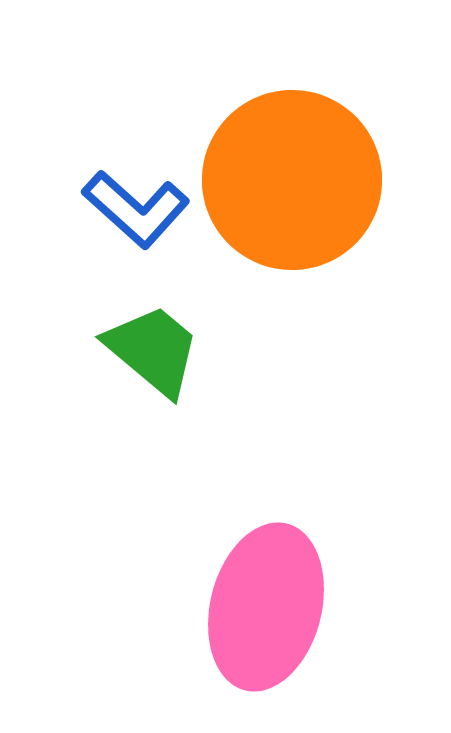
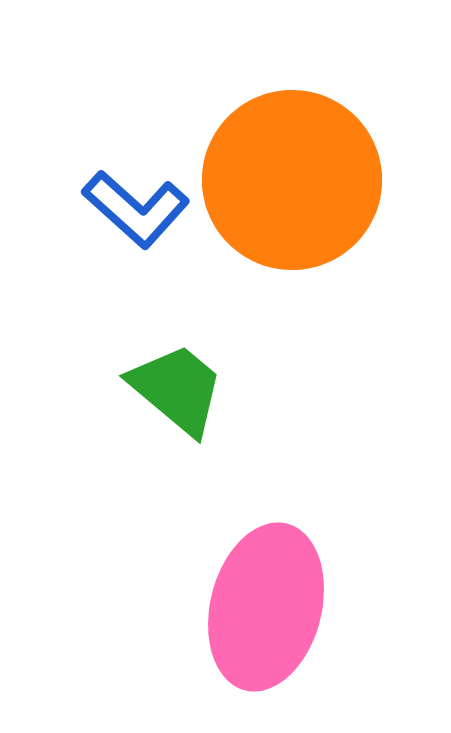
green trapezoid: moved 24 px right, 39 px down
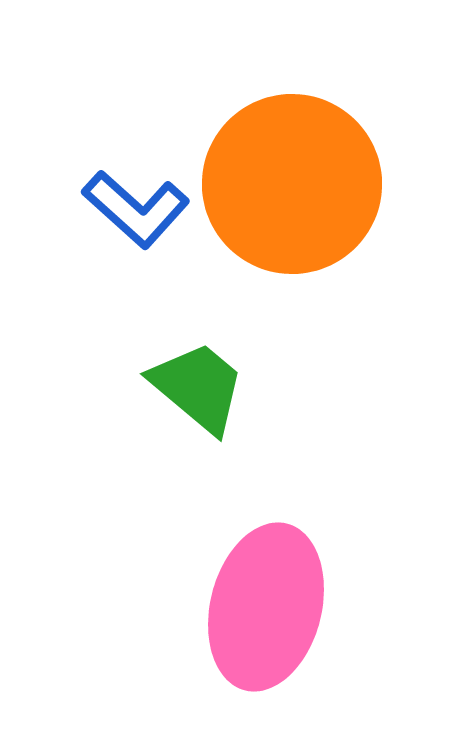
orange circle: moved 4 px down
green trapezoid: moved 21 px right, 2 px up
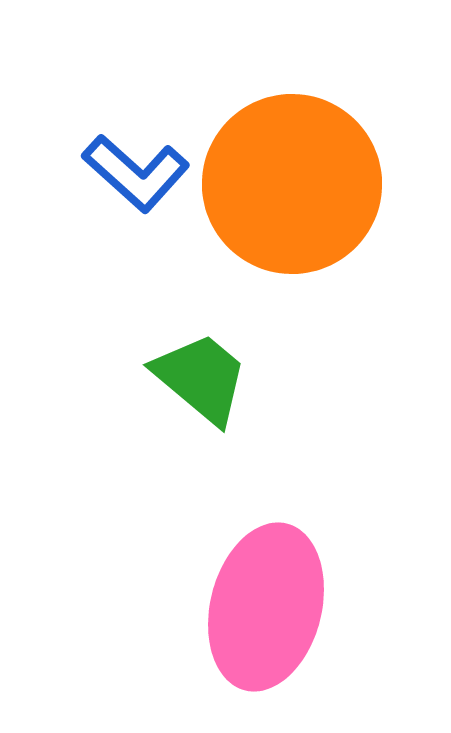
blue L-shape: moved 36 px up
green trapezoid: moved 3 px right, 9 px up
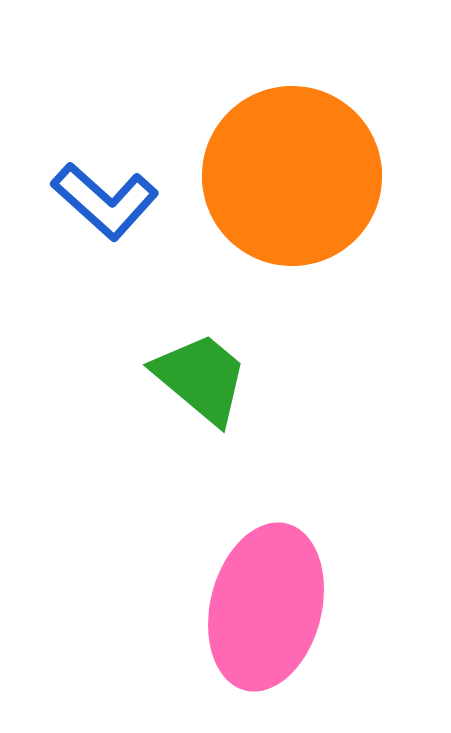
blue L-shape: moved 31 px left, 28 px down
orange circle: moved 8 px up
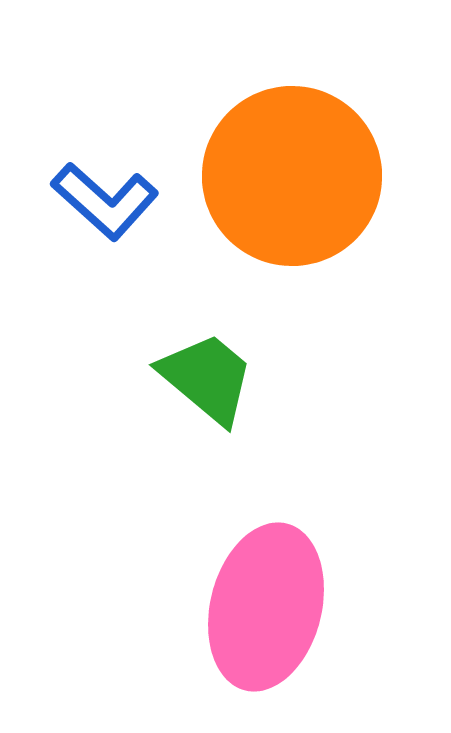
green trapezoid: moved 6 px right
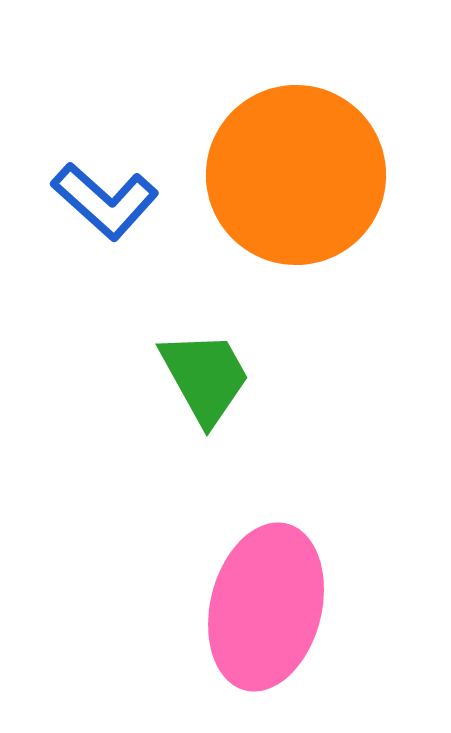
orange circle: moved 4 px right, 1 px up
green trapezoid: moved 2 px left, 1 px up; rotated 21 degrees clockwise
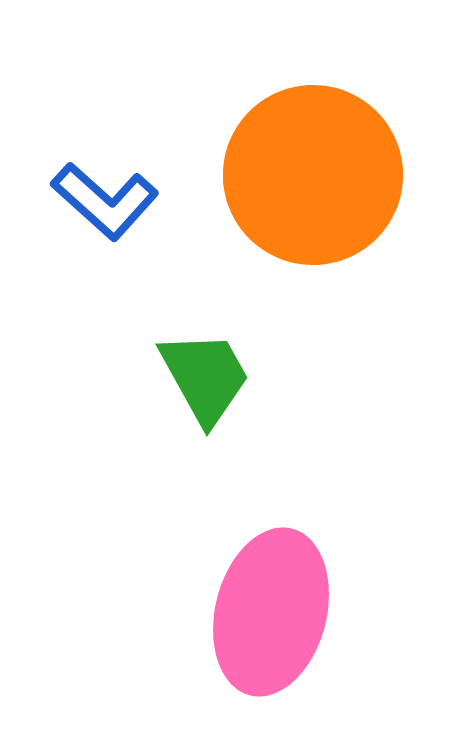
orange circle: moved 17 px right
pink ellipse: moved 5 px right, 5 px down
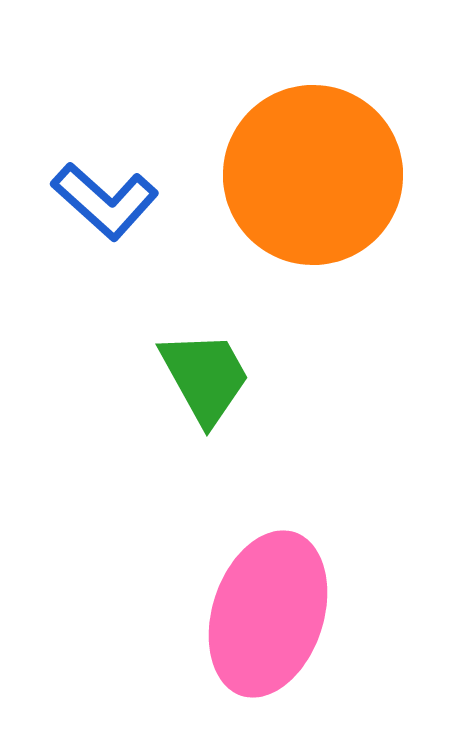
pink ellipse: moved 3 px left, 2 px down; rotated 4 degrees clockwise
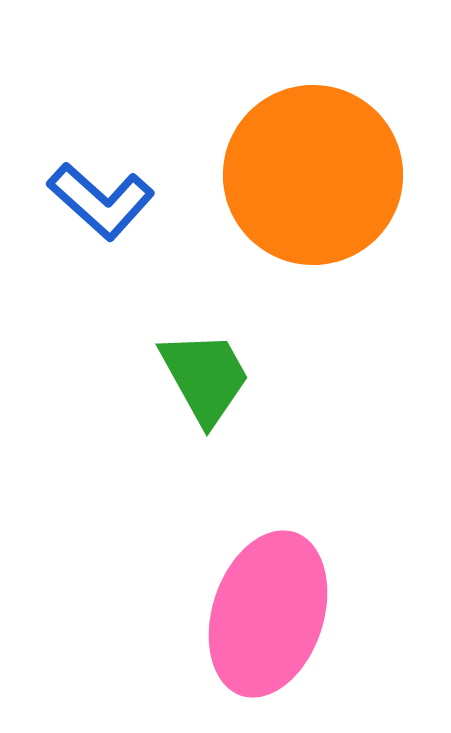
blue L-shape: moved 4 px left
